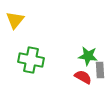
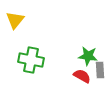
red semicircle: moved 1 px left, 1 px up
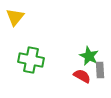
yellow triangle: moved 3 px up
green star: moved 1 px right; rotated 18 degrees clockwise
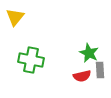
green star: moved 3 px up
red semicircle: rotated 138 degrees clockwise
